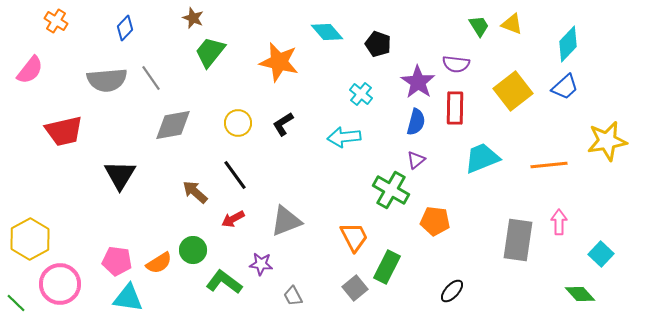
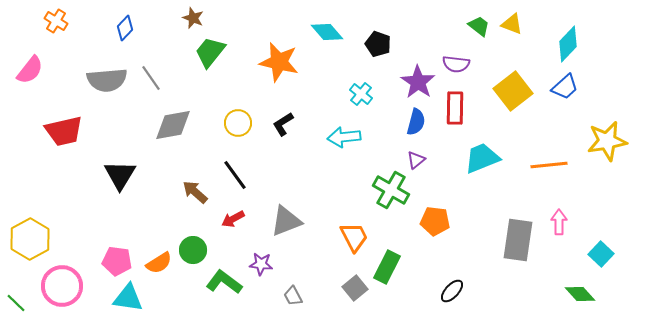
green trapezoid at (479, 26): rotated 20 degrees counterclockwise
pink circle at (60, 284): moved 2 px right, 2 px down
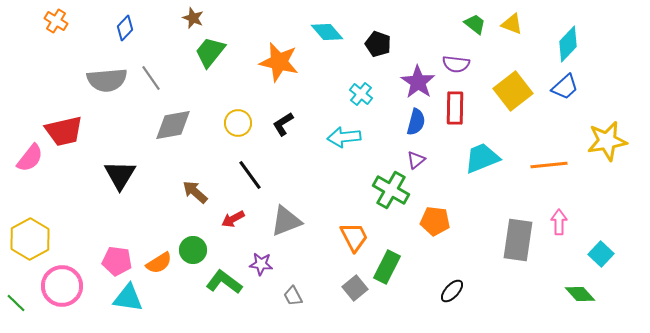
green trapezoid at (479, 26): moved 4 px left, 2 px up
pink semicircle at (30, 70): moved 88 px down
black line at (235, 175): moved 15 px right
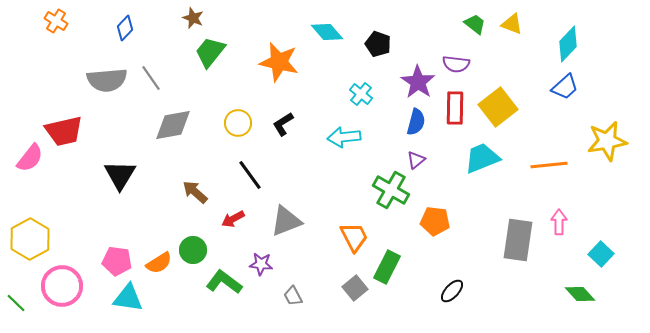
yellow square at (513, 91): moved 15 px left, 16 px down
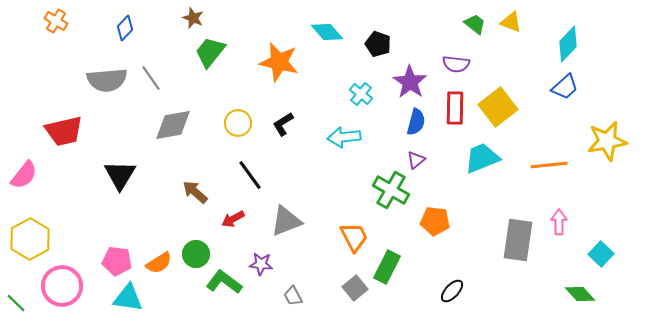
yellow triangle at (512, 24): moved 1 px left, 2 px up
purple star at (418, 82): moved 8 px left
pink semicircle at (30, 158): moved 6 px left, 17 px down
green circle at (193, 250): moved 3 px right, 4 px down
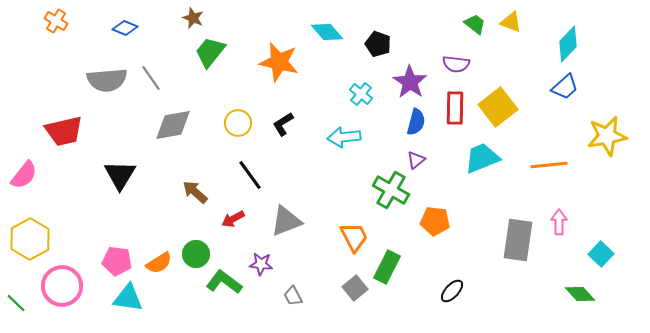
blue diamond at (125, 28): rotated 70 degrees clockwise
yellow star at (607, 141): moved 5 px up
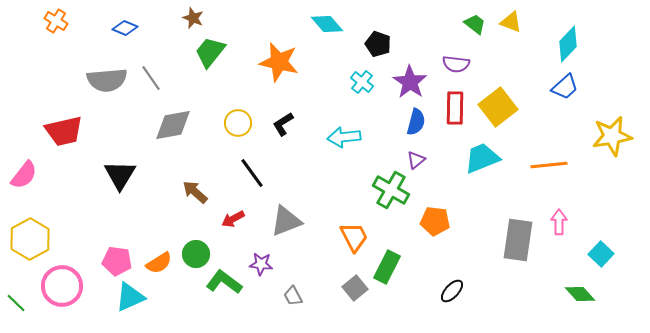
cyan diamond at (327, 32): moved 8 px up
cyan cross at (361, 94): moved 1 px right, 12 px up
yellow star at (607, 136): moved 5 px right
black line at (250, 175): moved 2 px right, 2 px up
cyan triangle at (128, 298): moved 2 px right, 1 px up; rotated 32 degrees counterclockwise
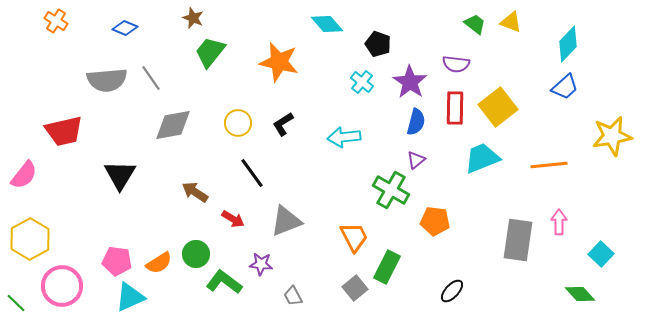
brown arrow at (195, 192): rotated 8 degrees counterclockwise
red arrow at (233, 219): rotated 120 degrees counterclockwise
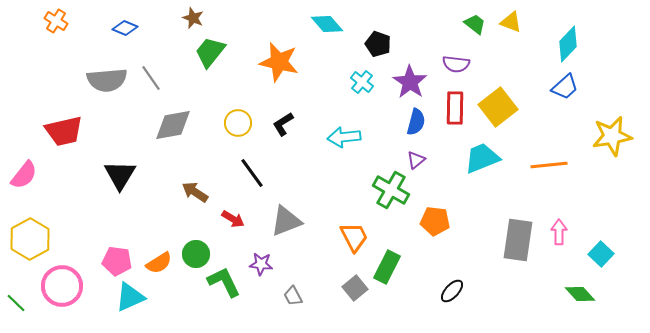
pink arrow at (559, 222): moved 10 px down
green L-shape at (224, 282): rotated 27 degrees clockwise
